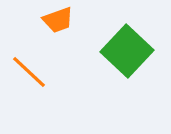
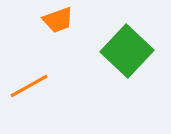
orange line: moved 14 px down; rotated 72 degrees counterclockwise
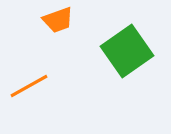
green square: rotated 12 degrees clockwise
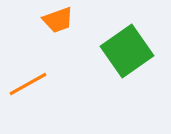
orange line: moved 1 px left, 2 px up
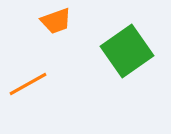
orange trapezoid: moved 2 px left, 1 px down
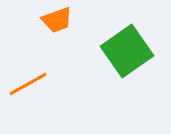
orange trapezoid: moved 1 px right, 1 px up
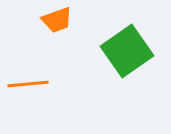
orange line: rotated 24 degrees clockwise
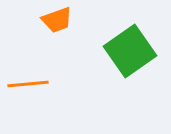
green square: moved 3 px right
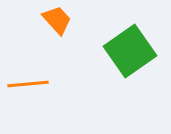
orange trapezoid: rotated 112 degrees counterclockwise
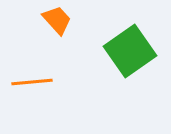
orange line: moved 4 px right, 2 px up
